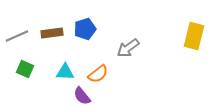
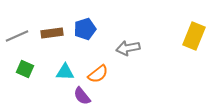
yellow rectangle: rotated 8 degrees clockwise
gray arrow: rotated 25 degrees clockwise
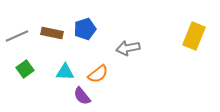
brown rectangle: rotated 20 degrees clockwise
green square: rotated 30 degrees clockwise
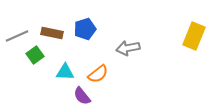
green square: moved 10 px right, 14 px up
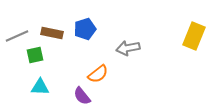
green square: rotated 24 degrees clockwise
cyan triangle: moved 25 px left, 15 px down
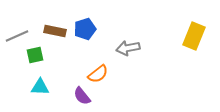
brown rectangle: moved 3 px right, 2 px up
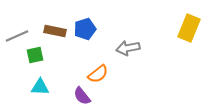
yellow rectangle: moved 5 px left, 8 px up
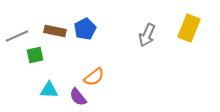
blue pentagon: rotated 10 degrees counterclockwise
gray arrow: moved 19 px right, 13 px up; rotated 55 degrees counterclockwise
orange semicircle: moved 4 px left, 3 px down
cyan triangle: moved 9 px right, 3 px down
purple semicircle: moved 4 px left, 1 px down
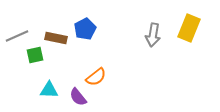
brown rectangle: moved 1 px right, 7 px down
gray arrow: moved 6 px right; rotated 15 degrees counterclockwise
orange semicircle: moved 2 px right
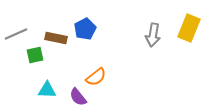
gray line: moved 1 px left, 2 px up
cyan triangle: moved 2 px left
